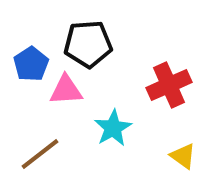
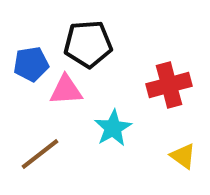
blue pentagon: rotated 24 degrees clockwise
red cross: rotated 9 degrees clockwise
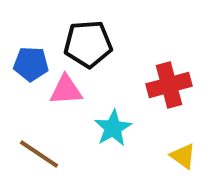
blue pentagon: rotated 12 degrees clockwise
brown line: moved 1 px left; rotated 72 degrees clockwise
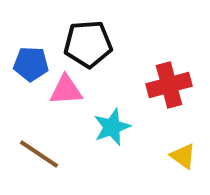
cyan star: moved 1 px left, 1 px up; rotated 9 degrees clockwise
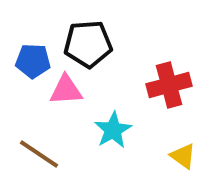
blue pentagon: moved 2 px right, 3 px up
cyan star: moved 1 px right, 3 px down; rotated 9 degrees counterclockwise
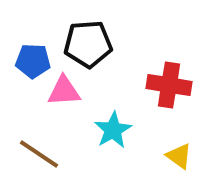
red cross: rotated 24 degrees clockwise
pink triangle: moved 2 px left, 1 px down
yellow triangle: moved 4 px left
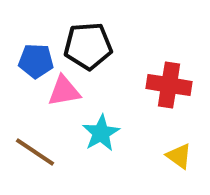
black pentagon: moved 2 px down
blue pentagon: moved 3 px right
pink triangle: rotated 6 degrees counterclockwise
cyan star: moved 12 px left, 3 px down
brown line: moved 4 px left, 2 px up
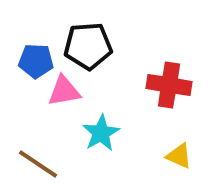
brown line: moved 3 px right, 12 px down
yellow triangle: rotated 12 degrees counterclockwise
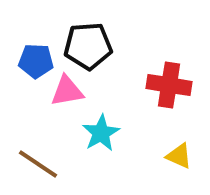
pink triangle: moved 3 px right
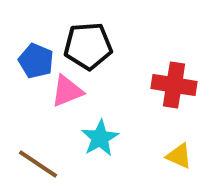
blue pentagon: rotated 20 degrees clockwise
red cross: moved 5 px right
pink triangle: rotated 12 degrees counterclockwise
cyan star: moved 1 px left, 5 px down
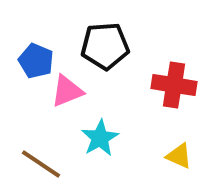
black pentagon: moved 17 px right
brown line: moved 3 px right
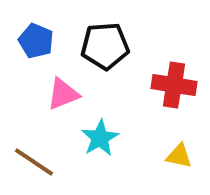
blue pentagon: moved 20 px up
pink triangle: moved 4 px left, 3 px down
yellow triangle: rotated 12 degrees counterclockwise
brown line: moved 7 px left, 2 px up
